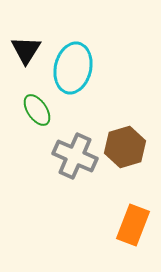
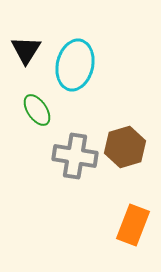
cyan ellipse: moved 2 px right, 3 px up
gray cross: rotated 15 degrees counterclockwise
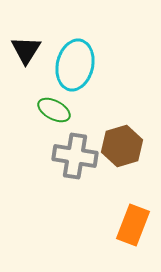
green ellipse: moved 17 px right; rotated 28 degrees counterclockwise
brown hexagon: moved 3 px left, 1 px up
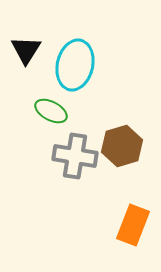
green ellipse: moved 3 px left, 1 px down
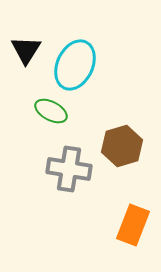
cyan ellipse: rotated 12 degrees clockwise
gray cross: moved 6 px left, 13 px down
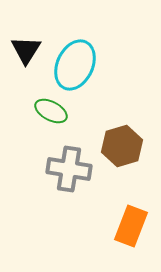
orange rectangle: moved 2 px left, 1 px down
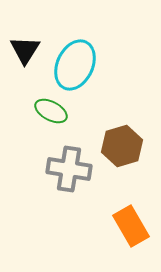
black triangle: moved 1 px left
orange rectangle: rotated 51 degrees counterclockwise
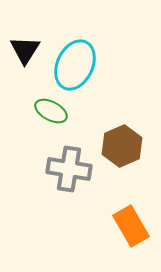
brown hexagon: rotated 6 degrees counterclockwise
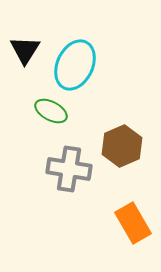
orange rectangle: moved 2 px right, 3 px up
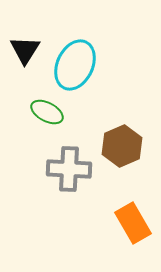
green ellipse: moved 4 px left, 1 px down
gray cross: rotated 6 degrees counterclockwise
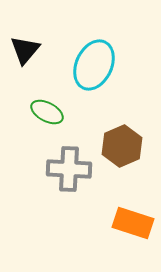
black triangle: rotated 8 degrees clockwise
cyan ellipse: moved 19 px right
orange rectangle: rotated 42 degrees counterclockwise
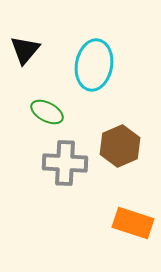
cyan ellipse: rotated 15 degrees counterclockwise
brown hexagon: moved 2 px left
gray cross: moved 4 px left, 6 px up
